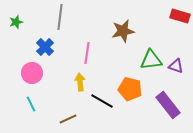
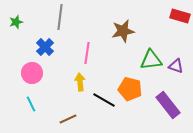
black line: moved 2 px right, 1 px up
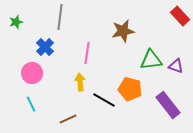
red rectangle: rotated 30 degrees clockwise
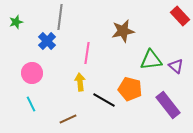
blue cross: moved 2 px right, 6 px up
purple triangle: rotated 21 degrees clockwise
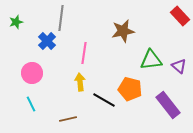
gray line: moved 1 px right, 1 px down
pink line: moved 3 px left
purple triangle: moved 3 px right
brown line: rotated 12 degrees clockwise
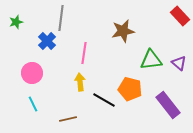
purple triangle: moved 3 px up
cyan line: moved 2 px right
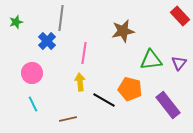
purple triangle: rotated 28 degrees clockwise
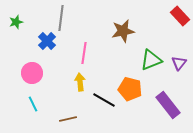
green triangle: rotated 15 degrees counterclockwise
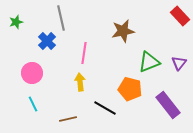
gray line: rotated 20 degrees counterclockwise
green triangle: moved 2 px left, 2 px down
black line: moved 1 px right, 8 px down
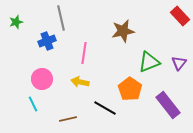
blue cross: rotated 24 degrees clockwise
pink circle: moved 10 px right, 6 px down
yellow arrow: rotated 72 degrees counterclockwise
orange pentagon: rotated 20 degrees clockwise
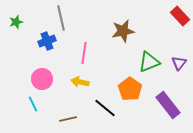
black line: rotated 10 degrees clockwise
